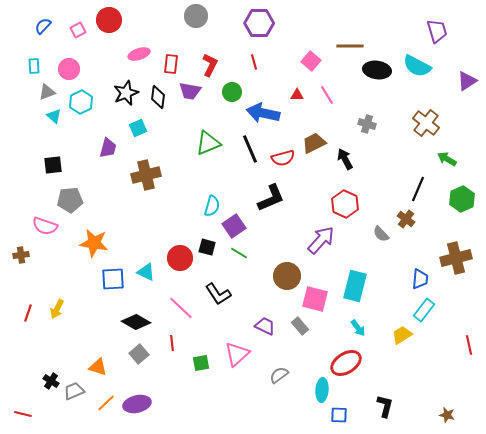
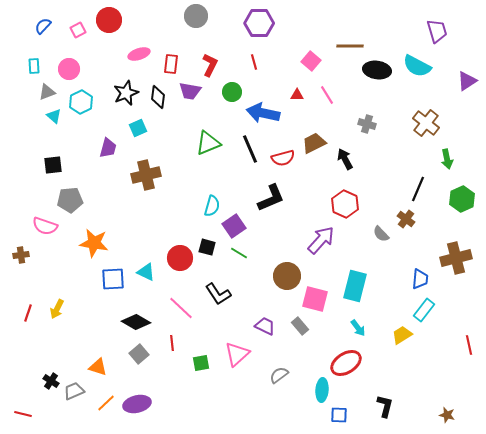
green arrow at (447, 159): rotated 132 degrees counterclockwise
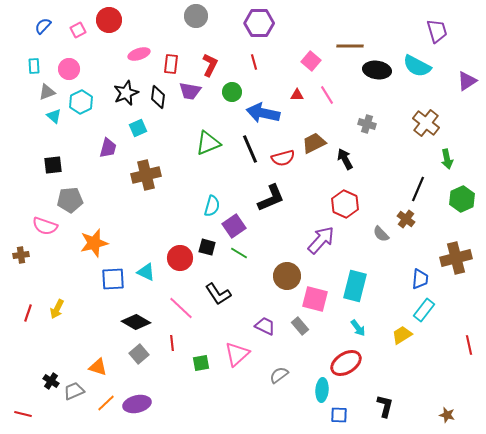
orange star at (94, 243): rotated 24 degrees counterclockwise
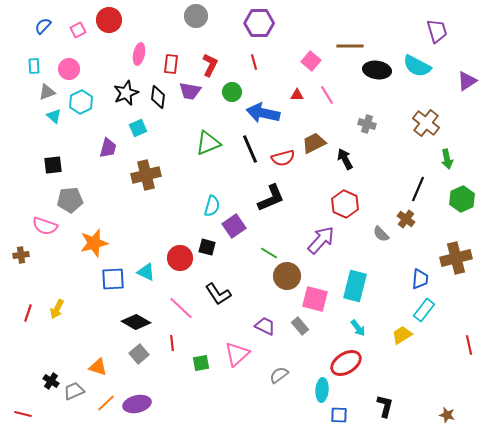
pink ellipse at (139, 54): rotated 60 degrees counterclockwise
green line at (239, 253): moved 30 px right
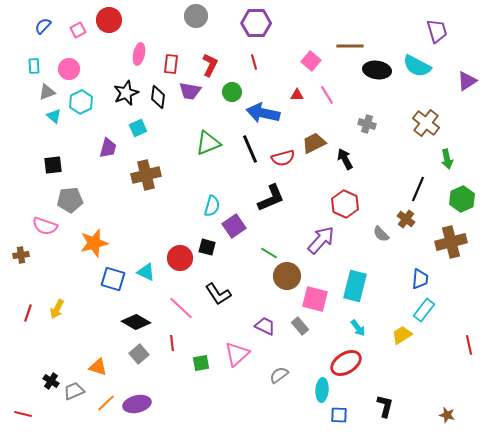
purple hexagon at (259, 23): moved 3 px left
brown cross at (456, 258): moved 5 px left, 16 px up
blue square at (113, 279): rotated 20 degrees clockwise
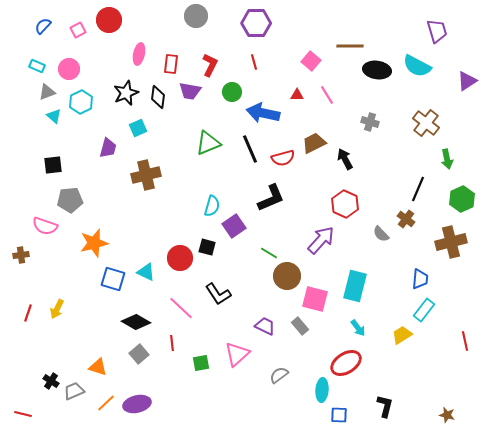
cyan rectangle at (34, 66): moved 3 px right; rotated 63 degrees counterclockwise
gray cross at (367, 124): moved 3 px right, 2 px up
red line at (469, 345): moved 4 px left, 4 px up
